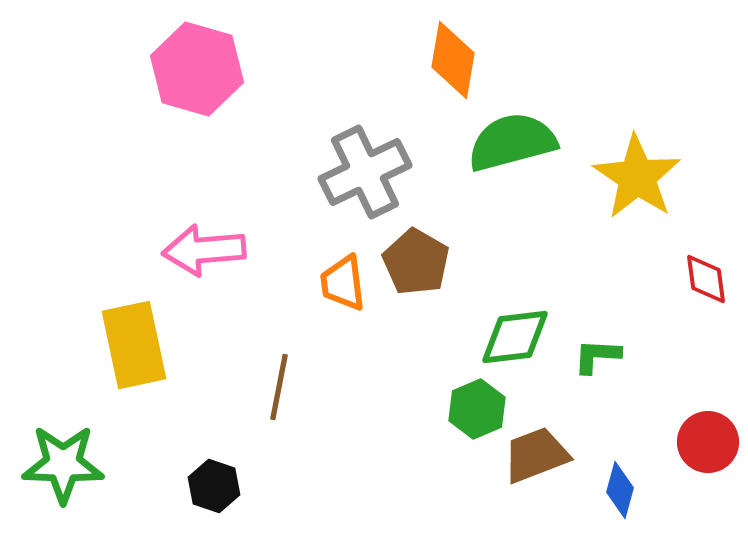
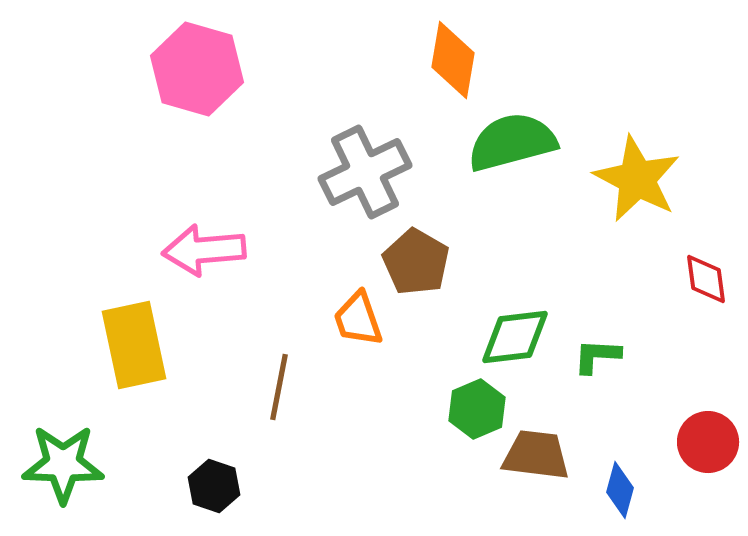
yellow star: moved 2 px down; rotated 6 degrees counterclockwise
orange trapezoid: moved 15 px right, 36 px down; rotated 12 degrees counterclockwise
brown trapezoid: rotated 28 degrees clockwise
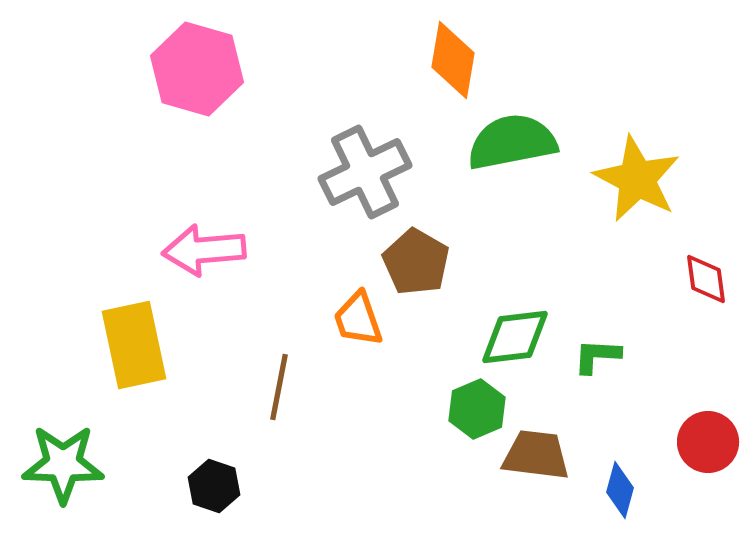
green semicircle: rotated 4 degrees clockwise
